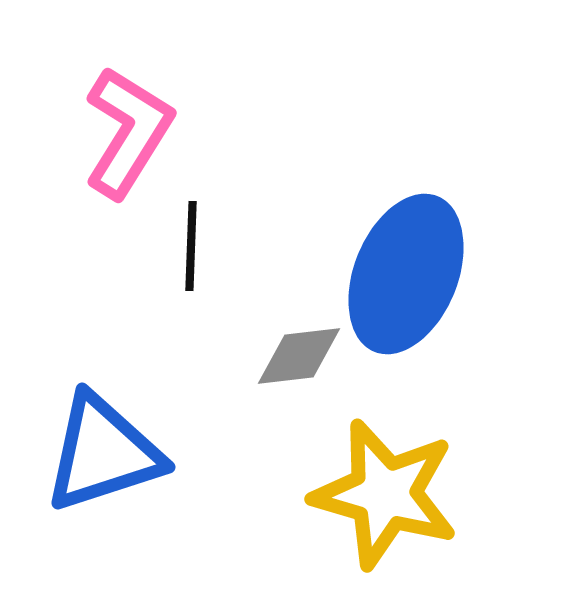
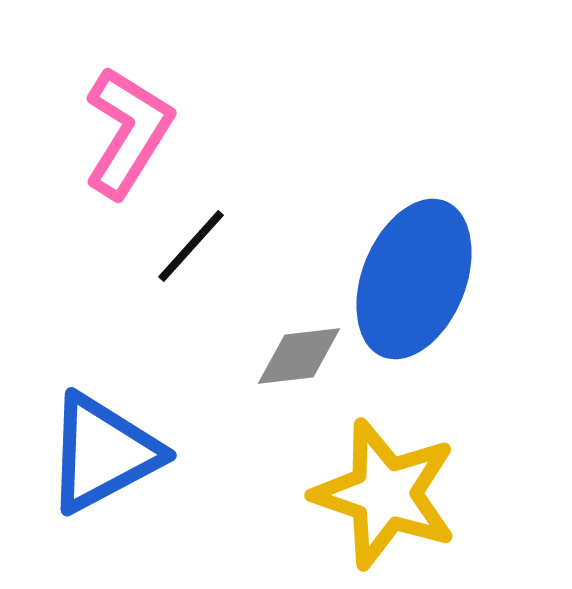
black line: rotated 40 degrees clockwise
blue ellipse: moved 8 px right, 5 px down
blue triangle: rotated 10 degrees counterclockwise
yellow star: rotated 3 degrees clockwise
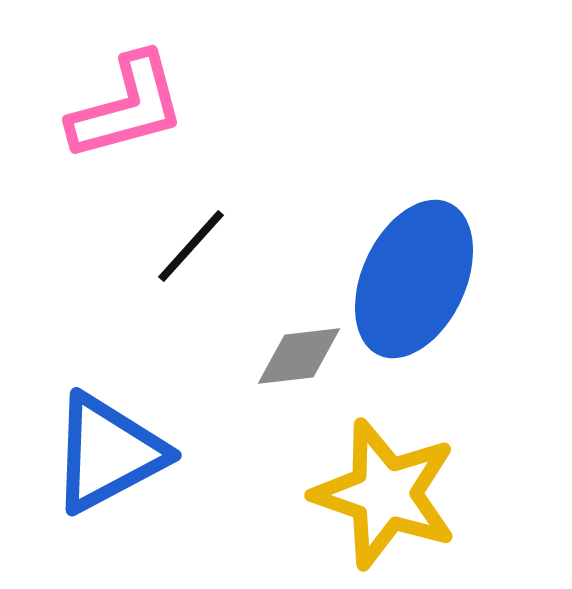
pink L-shape: moved 1 px left, 25 px up; rotated 43 degrees clockwise
blue ellipse: rotated 3 degrees clockwise
blue triangle: moved 5 px right
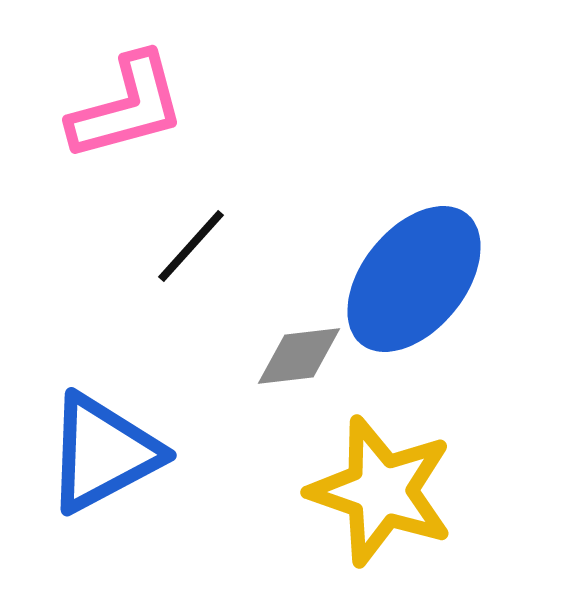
blue ellipse: rotated 14 degrees clockwise
blue triangle: moved 5 px left
yellow star: moved 4 px left, 3 px up
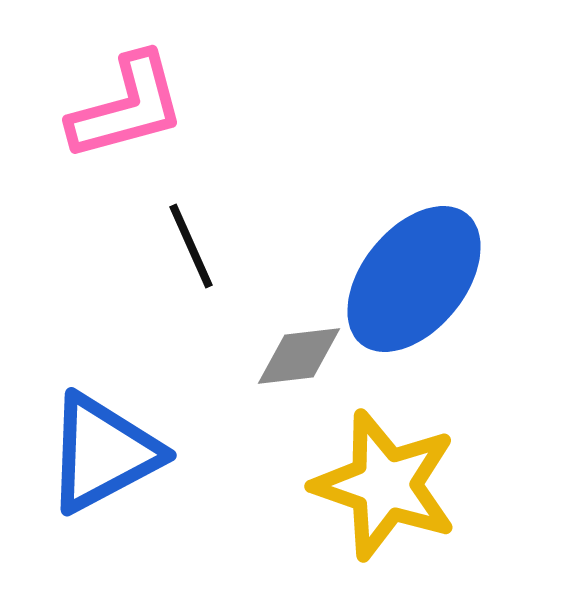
black line: rotated 66 degrees counterclockwise
yellow star: moved 4 px right, 6 px up
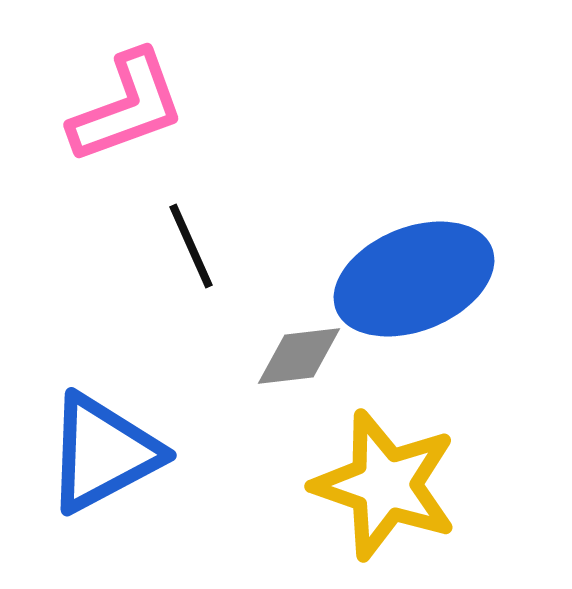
pink L-shape: rotated 5 degrees counterclockwise
blue ellipse: rotated 29 degrees clockwise
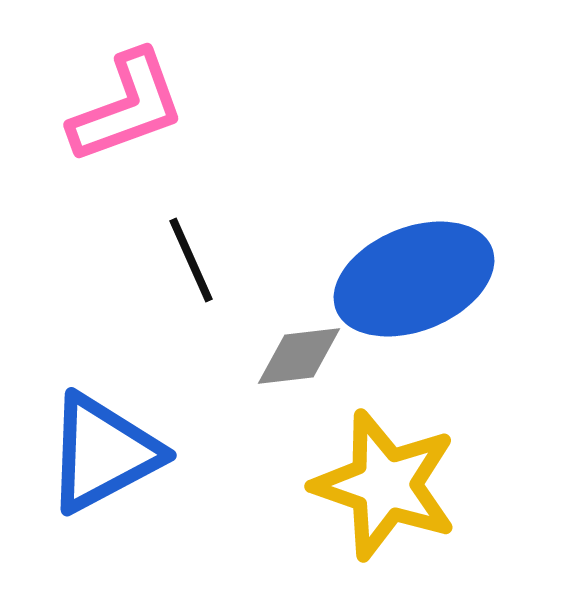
black line: moved 14 px down
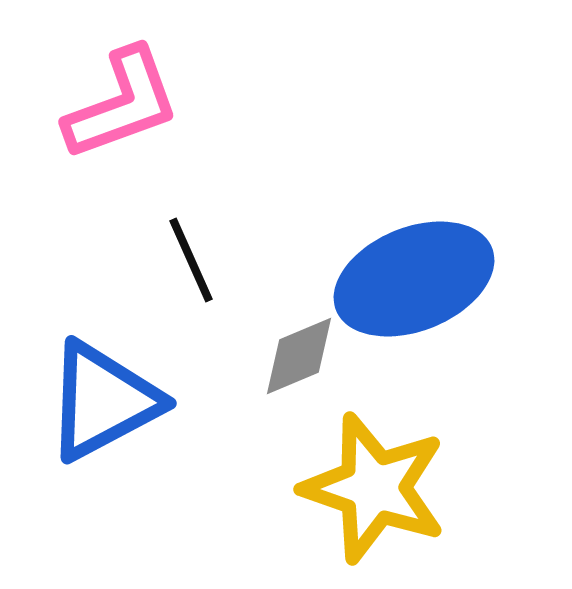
pink L-shape: moved 5 px left, 3 px up
gray diamond: rotated 16 degrees counterclockwise
blue triangle: moved 52 px up
yellow star: moved 11 px left, 3 px down
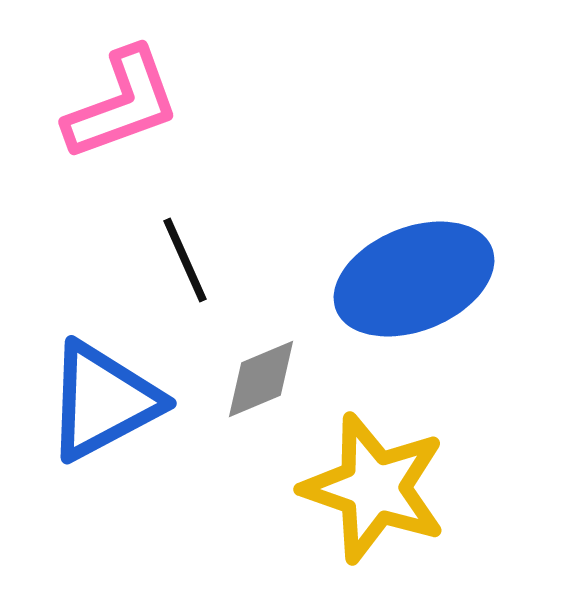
black line: moved 6 px left
gray diamond: moved 38 px left, 23 px down
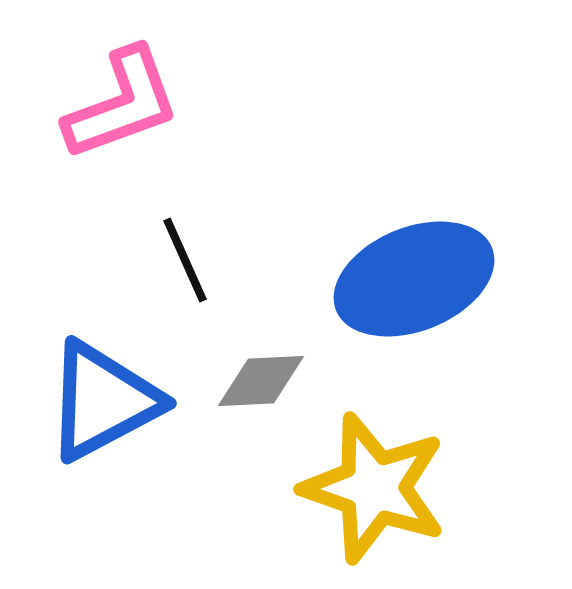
gray diamond: moved 2 px down; rotated 20 degrees clockwise
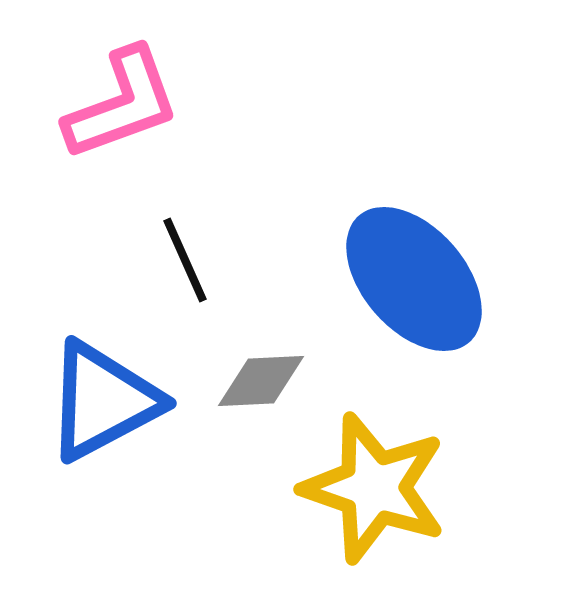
blue ellipse: rotated 71 degrees clockwise
